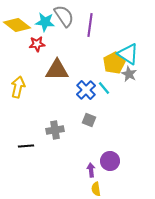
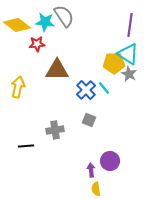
purple line: moved 40 px right
yellow pentagon: rotated 25 degrees clockwise
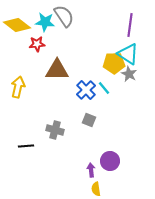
gray cross: rotated 24 degrees clockwise
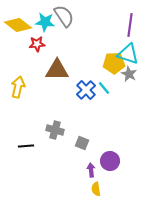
yellow diamond: moved 1 px right
cyan triangle: rotated 15 degrees counterclockwise
gray square: moved 7 px left, 23 px down
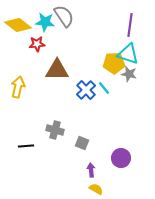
gray star: rotated 14 degrees counterclockwise
purple circle: moved 11 px right, 3 px up
yellow semicircle: rotated 128 degrees clockwise
